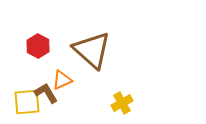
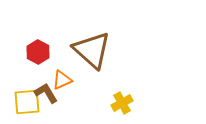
red hexagon: moved 6 px down
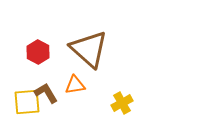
brown triangle: moved 3 px left, 1 px up
orange triangle: moved 13 px right, 5 px down; rotated 15 degrees clockwise
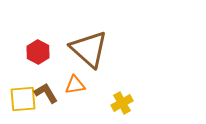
yellow square: moved 4 px left, 3 px up
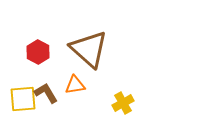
yellow cross: moved 1 px right
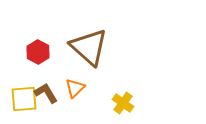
brown triangle: moved 2 px up
orange triangle: moved 3 px down; rotated 35 degrees counterclockwise
yellow square: moved 1 px right
yellow cross: rotated 25 degrees counterclockwise
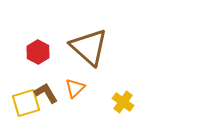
yellow square: moved 2 px right, 4 px down; rotated 12 degrees counterclockwise
yellow cross: moved 1 px up
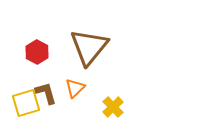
brown triangle: rotated 27 degrees clockwise
red hexagon: moved 1 px left
brown L-shape: rotated 15 degrees clockwise
yellow cross: moved 10 px left, 5 px down; rotated 10 degrees clockwise
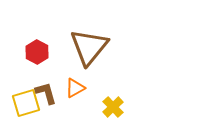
orange triangle: rotated 15 degrees clockwise
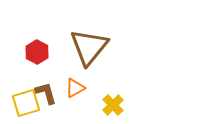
yellow cross: moved 2 px up
